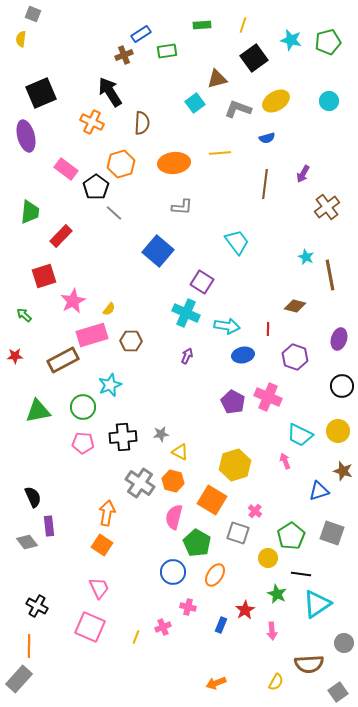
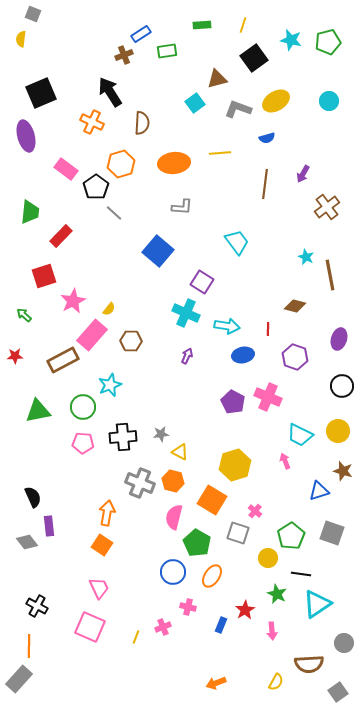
pink rectangle at (92, 335): rotated 32 degrees counterclockwise
gray cross at (140, 483): rotated 12 degrees counterclockwise
orange ellipse at (215, 575): moved 3 px left, 1 px down
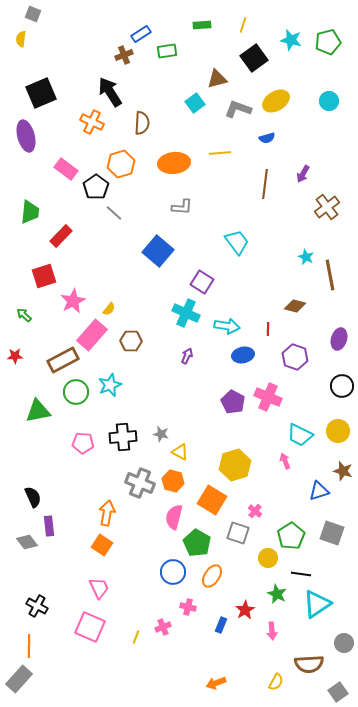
green circle at (83, 407): moved 7 px left, 15 px up
gray star at (161, 434): rotated 21 degrees clockwise
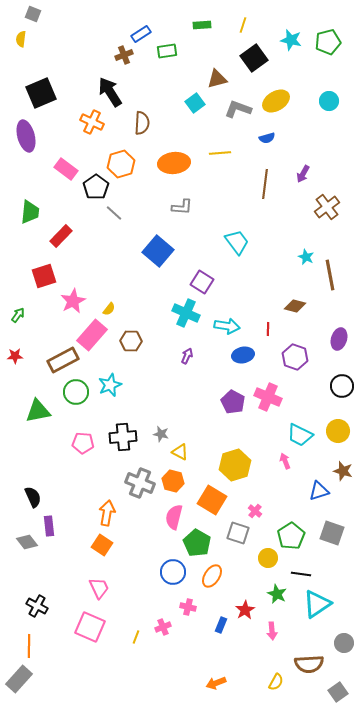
green arrow at (24, 315): moved 6 px left; rotated 84 degrees clockwise
